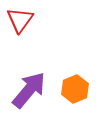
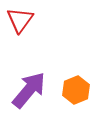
orange hexagon: moved 1 px right, 1 px down
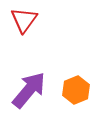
red triangle: moved 4 px right
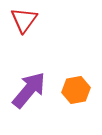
orange hexagon: rotated 12 degrees clockwise
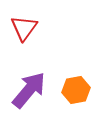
red triangle: moved 8 px down
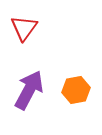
purple arrow: rotated 12 degrees counterclockwise
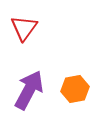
orange hexagon: moved 1 px left, 1 px up
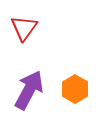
orange hexagon: rotated 20 degrees counterclockwise
